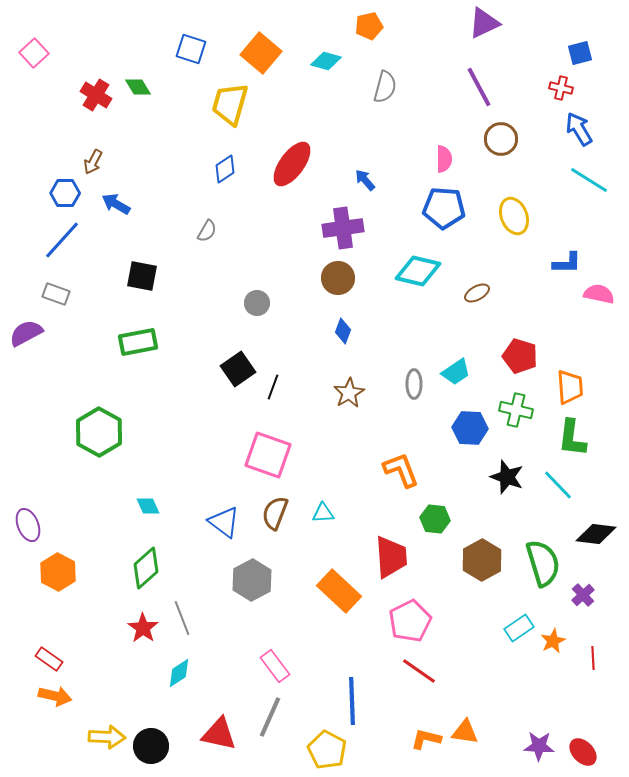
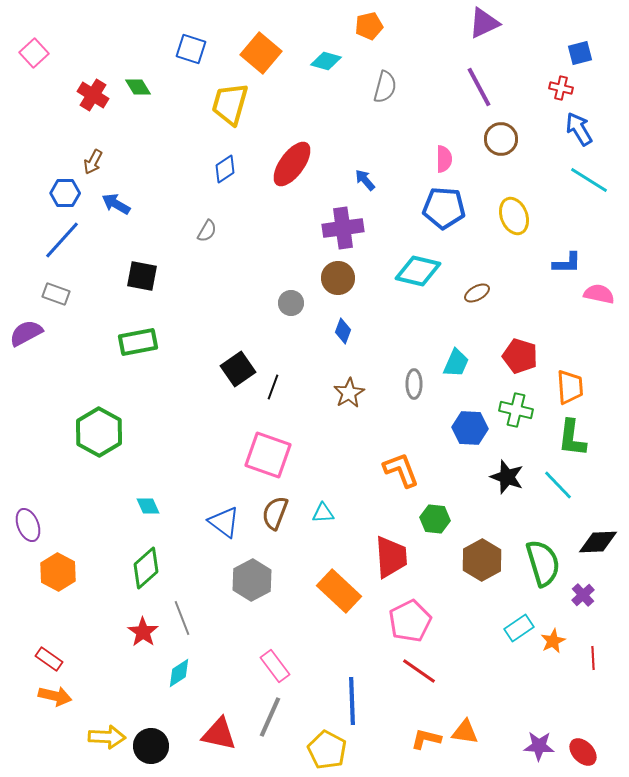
red cross at (96, 95): moved 3 px left
gray circle at (257, 303): moved 34 px right
cyan trapezoid at (456, 372): moved 9 px up; rotated 32 degrees counterclockwise
black diamond at (596, 534): moved 2 px right, 8 px down; rotated 9 degrees counterclockwise
red star at (143, 628): moved 4 px down
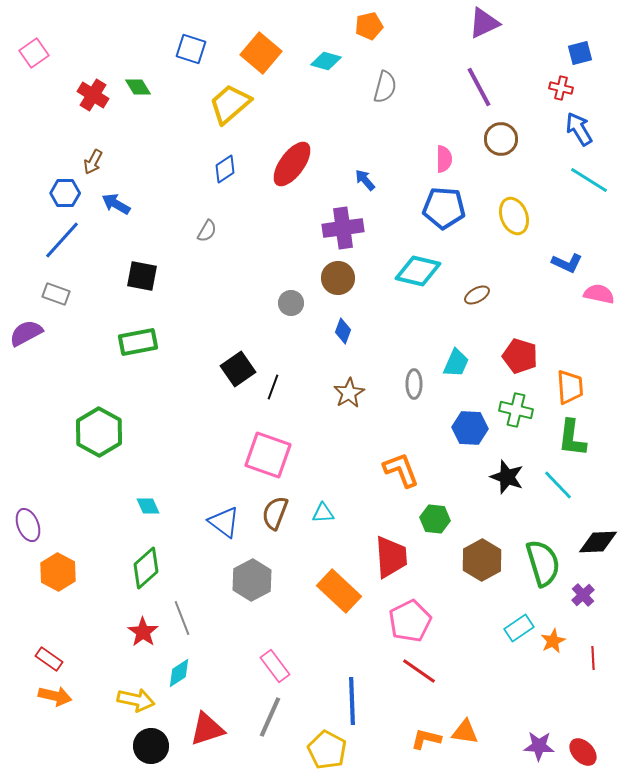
pink square at (34, 53): rotated 8 degrees clockwise
yellow trapezoid at (230, 104): rotated 33 degrees clockwise
blue L-shape at (567, 263): rotated 24 degrees clockwise
brown ellipse at (477, 293): moved 2 px down
red triangle at (219, 734): moved 12 px left, 5 px up; rotated 30 degrees counterclockwise
yellow arrow at (107, 737): moved 29 px right, 37 px up; rotated 9 degrees clockwise
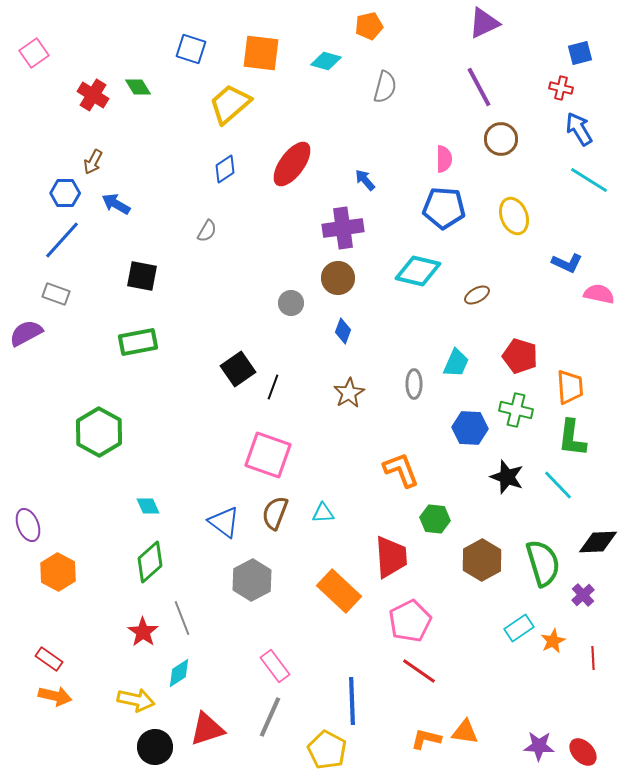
orange square at (261, 53): rotated 33 degrees counterclockwise
green diamond at (146, 568): moved 4 px right, 6 px up
black circle at (151, 746): moved 4 px right, 1 px down
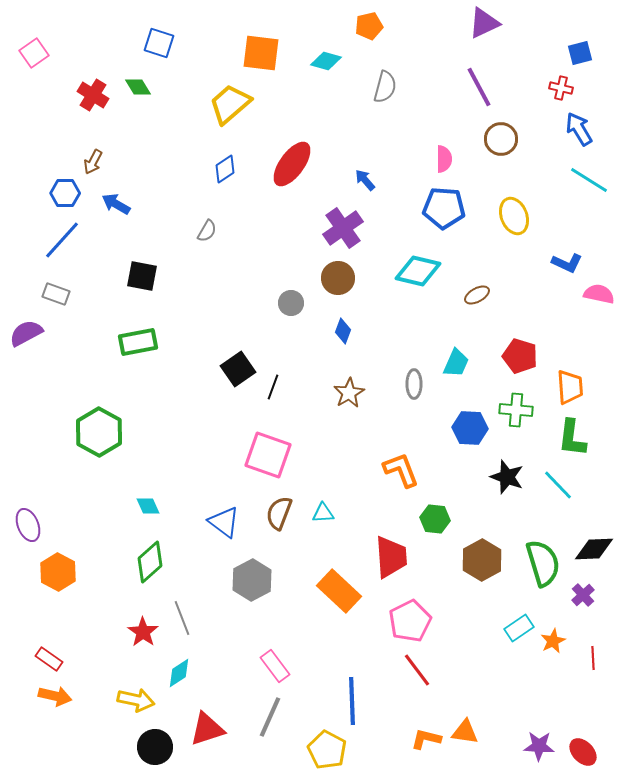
blue square at (191, 49): moved 32 px left, 6 px up
purple cross at (343, 228): rotated 27 degrees counterclockwise
green cross at (516, 410): rotated 8 degrees counterclockwise
brown semicircle at (275, 513): moved 4 px right
black diamond at (598, 542): moved 4 px left, 7 px down
red line at (419, 671): moved 2 px left, 1 px up; rotated 18 degrees clockwise
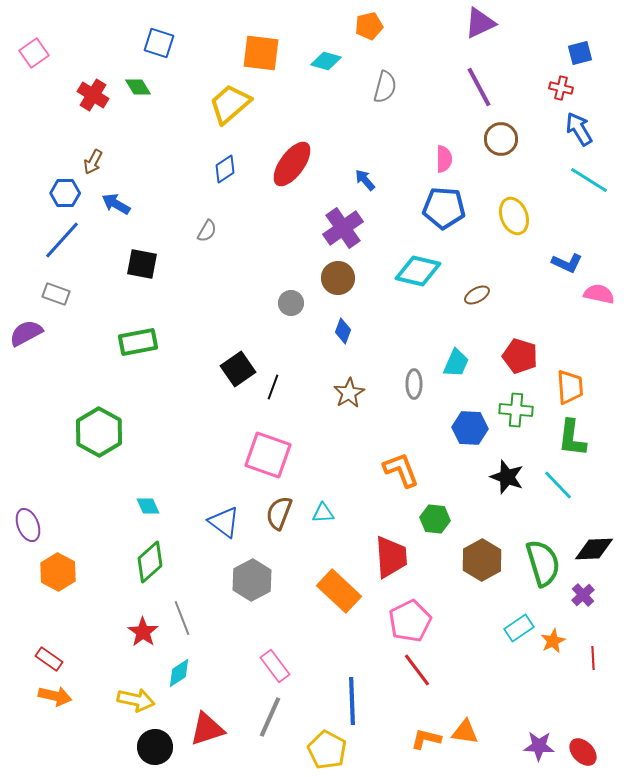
purple triangle at (484, 23): moved 4 px left
black square at (142, 276): moved 12 px up
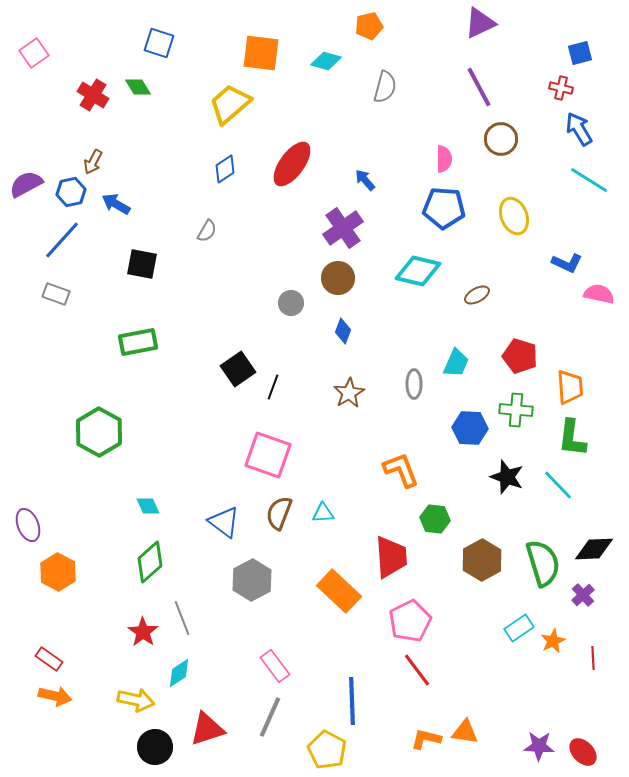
blue hexagon at (65, 193): moved 6 px right, 1 px up; rotated 12 degrees counterclockwise
purple semicircle at (26, 333): moved 149 px up
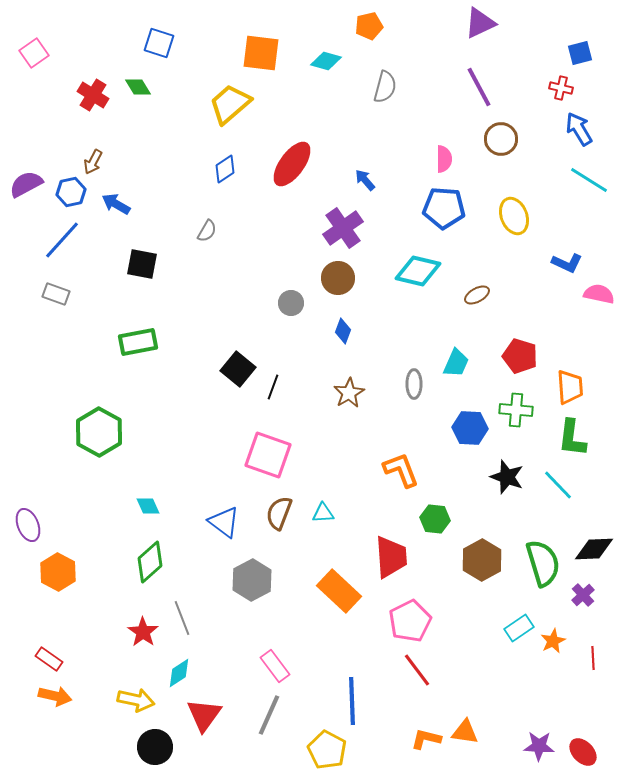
black square at (238, 369): rotated 16 degrees counterclockwise
gray line at (270, 717): moved 1 px left, 2 px up
red triangle at (207, 729): moved 3 px left, 14 px up; rotated 36 degrees counterclockwise
